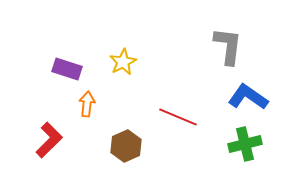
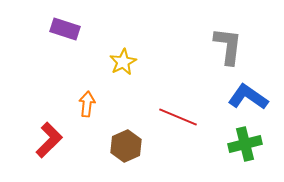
purple rectangle: moved 2 px left, 40 px up
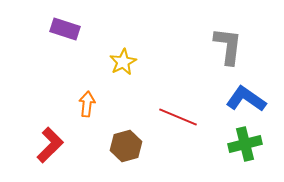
blue L-shape: moved 2 px left, 2 px down
red L-shape: moved 1 px right, 5 px down
brown hexagon: rotated 8 degrees clockwise
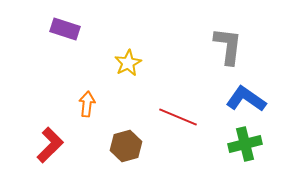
yellow star: moved 5 px right, 1 px down
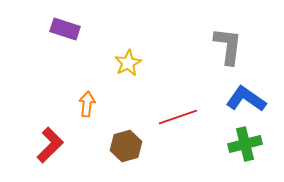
red line: rotated 42 degrees counterclockwise
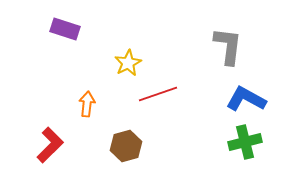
blue L-shape: rotated 6 degrees counterclockwise
red line: moved 20 px left, 23 px up
green cross: moved 2 px up
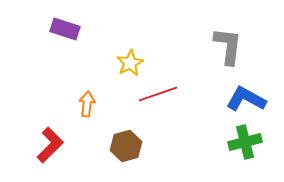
yellow star: moved 2 px right
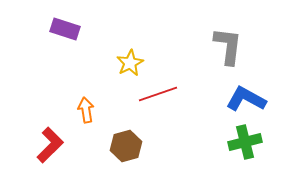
orange arrow: moved 1 px left, 6 px down; rotated 15 degrees counterclockwise
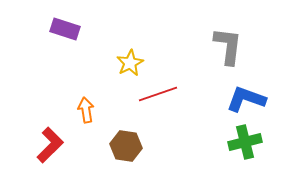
blue L-shape: rotated 9 degrees counterclockwise
brown hexagon: rotated 24 degrees clockwise
